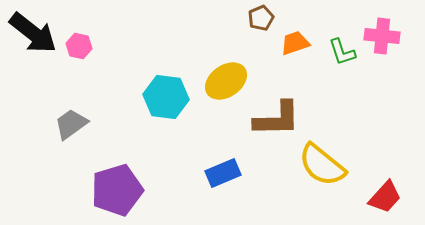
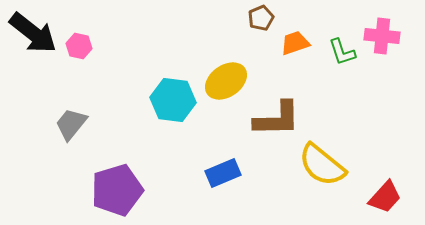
cyan hexagon: moved 7 px right, 3 px down
gray trapezoid: rotated 15 degrees counterclockwise
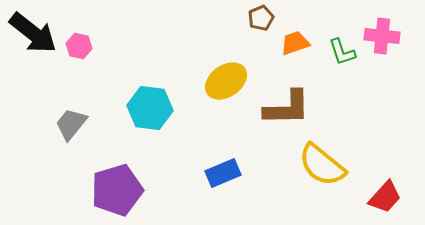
cyan hexagon: moved 23 px left, 8 px down
brown L-shape: moved 10 px right, 11 px up
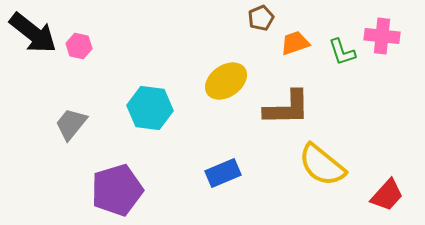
red trapezoid: moved 2 px right, 2 px up
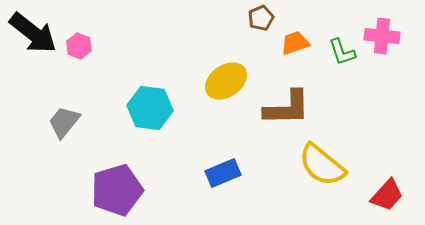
pink hexagon: rotated 10 degrees clockwise
gray trapezoid: moved 7 px left, 2 px up
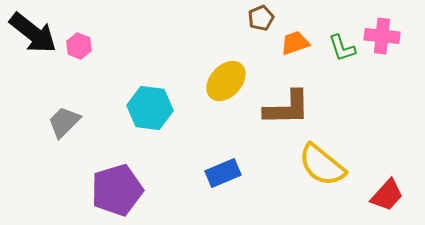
green L-shape: moved 4 px up
yellow ellipse: rotated 12 degrees counterclockwise
gray trapezoid: rotated 6 degrees clockwise
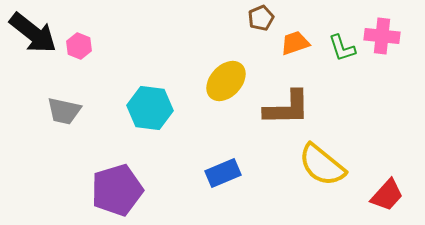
gray trapezoid: moved 11 px up; rotated 123 degrees counterclockwise
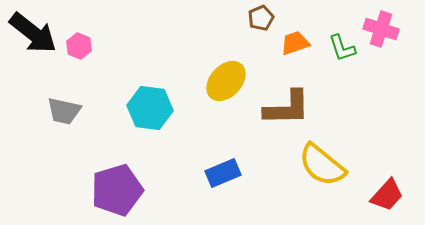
pink cross: moved 1 px left, 7 px up; rotated 12 degrees clockwise
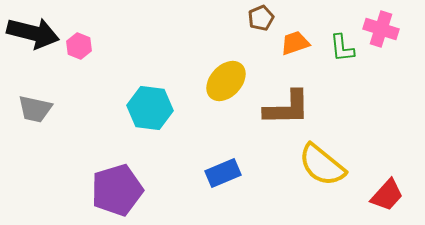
black arrow: rotated 24 degrees counterclockwise
green L-shape: rotated 12 degrees clockwise
gray trapezoid: moved 29 px left, 2 px up
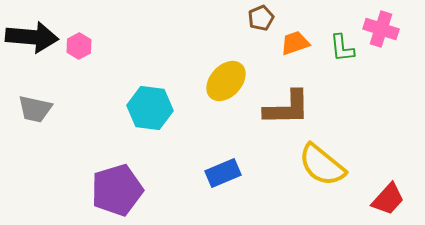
black arrow: moved 1 px left, 4 px down; rotated 9 degrees counterclockwise
pink hexagon: rotated 10 degrees clockwise
red trapezoid: moved 1 px right, 4 px down
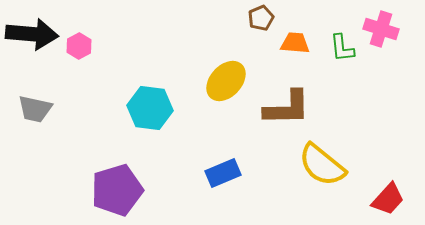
black arrow: moved 3 px up
orange trapezoid: rotated 24 degrees clockwise
